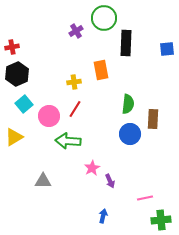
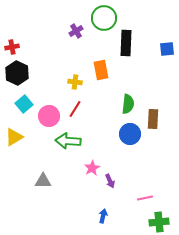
black hexagon: moved 1 px up; rotated 10 degrees counterclockwise
yellow cross: moved 1 px right; rotated 16 degrees clockwise
green cross: moved 2 px left, 2 px down
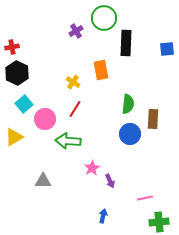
yellow cross: moved 2 px left; rotated 24 degrees clockwise
pink circle: moved 4 px left, 3 px down
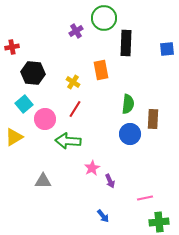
black hexagon: moved 16 px right; rotated 20 degrees counterclockwise
blue arrow: rotated 128 degrees clockwise
